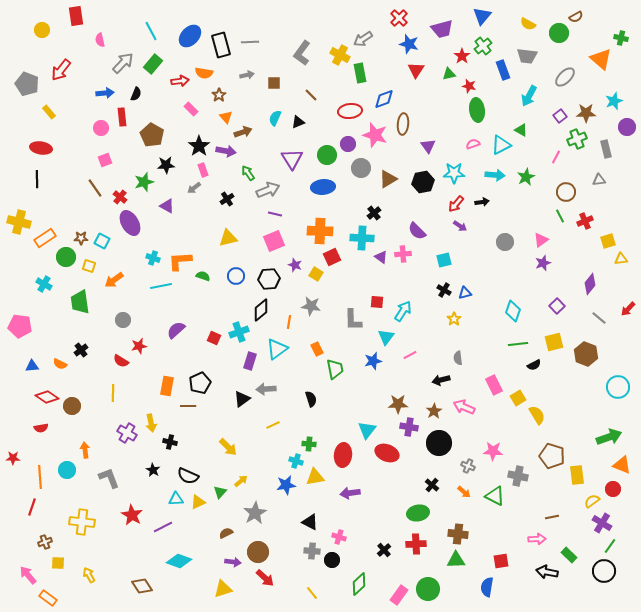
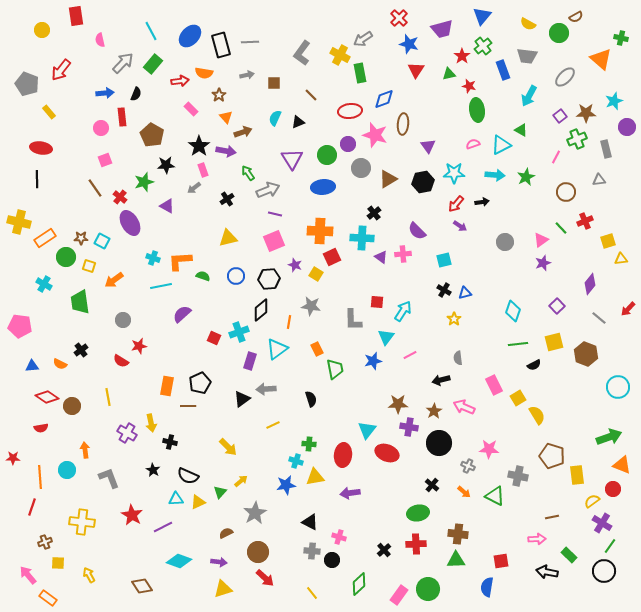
green line at (560, 216): moved 1 px right, 12 px down; rotated 16 degrees counterclockwise
purple semicircle at (176, 330): moved 6 px right, 16 px up
yellow line at (113, 393): moved 5 px left, 4 px down; rotated 12 degrees counterclockwise
pink star at (493, 451): moved 4 px left, 2 px up
purple arrow at (233, 562): moved 14 px left
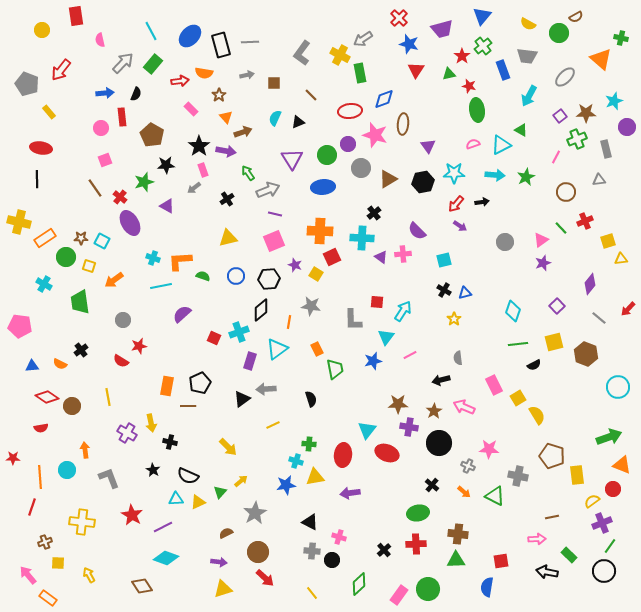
purple cross at (602, 523): rotated 36 degrees clockwise
cyan diamond at (179, 561): moved 13 px left, 3 px up
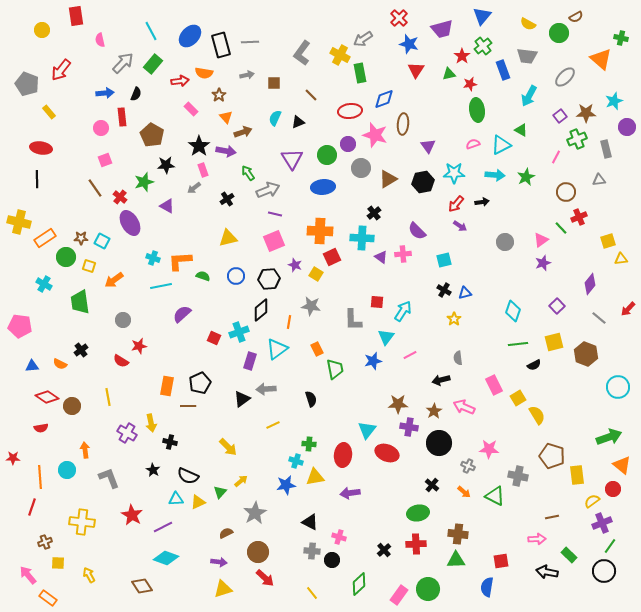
red star at (469, 86): moved 1 px right, 2 px up; rotated 24 degrees counterclockwise
red cross at (585, 221): moved 6 px left, 4 px up
orange triangle at (622, 465): rotated 18 degrees clockwise
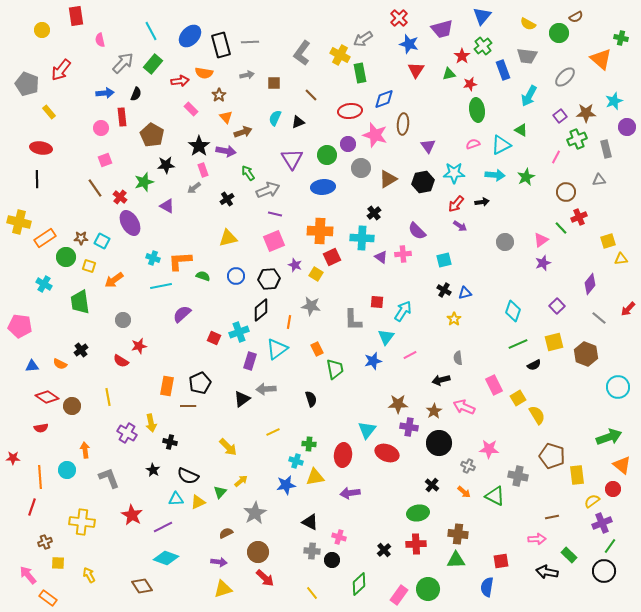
green line at (518, 344): rotated 18 degrees counterclockwise
yellow line at (273, 425): moved 7 px down
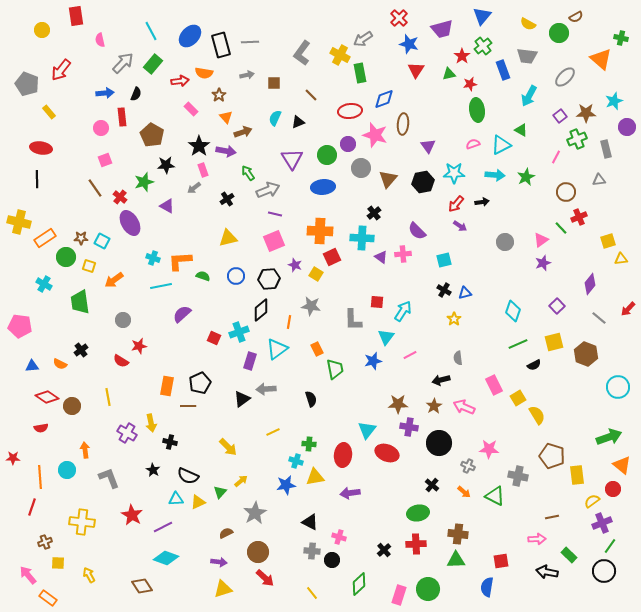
brown triangle at (388, 179): rotated 18 degrees counterclockwise
brown star at (434, 411): moved 5 px up
pink rectangle at (399, 595): rotated 18 degrees counterclockwise
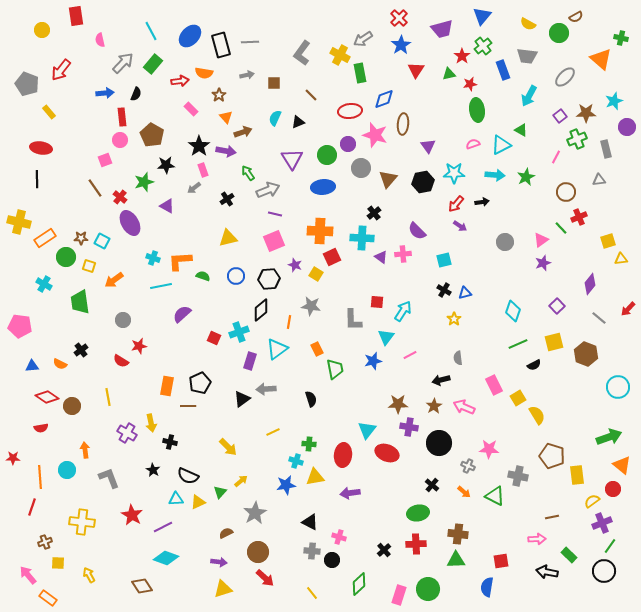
blue star at (409, 44): moved 8 px left, 1 px down; rotated 24 degrees clockwise
pink circle at (101, 128): moved 19 px right, 12 px down
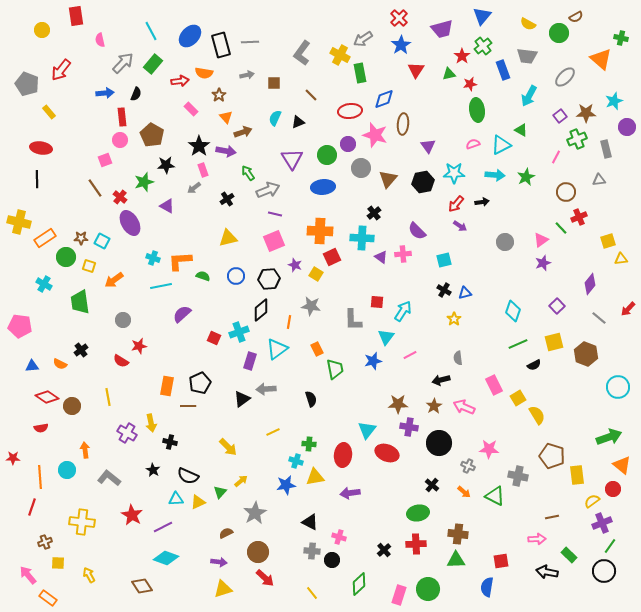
gray L-shape at (109, 478): rotated 30 degrees counterclockwise
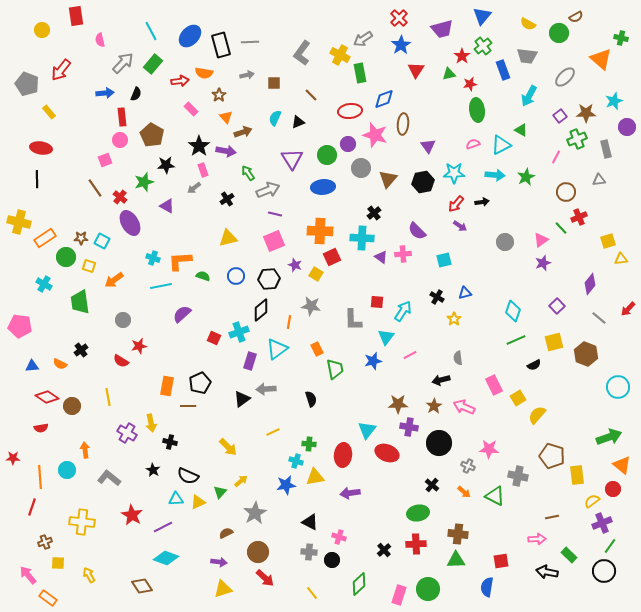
black cross at (444, 290): moved 7 px left, 7 px down
green line at (518, 344): moved 2 px left, 4 px up
yellow semicircle at (537, 415): rotated 108 degrees counterclockwise
gray cross at (312, 551): moved 3 px left, 1 px down
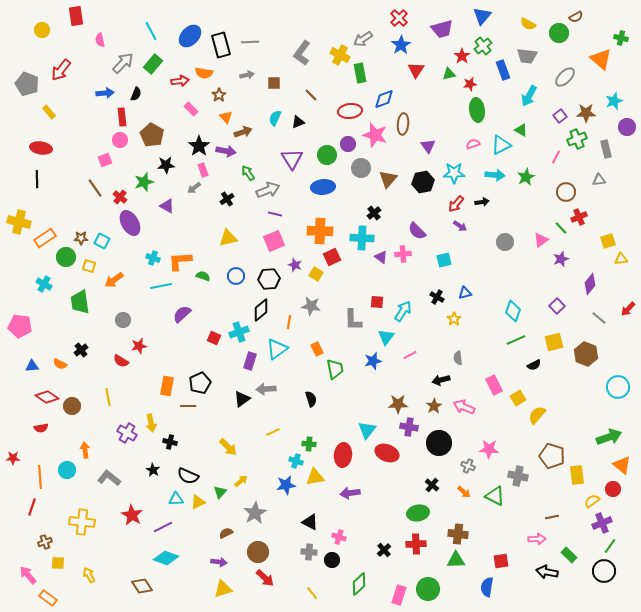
purple star at (543, 263): moved 18 px right, 4 px up
